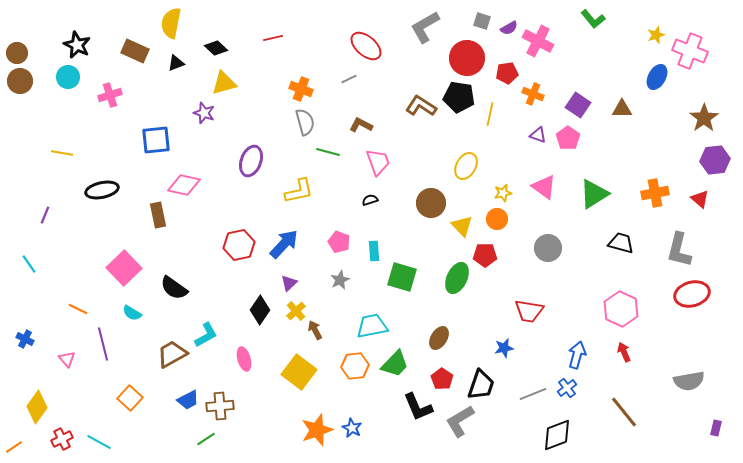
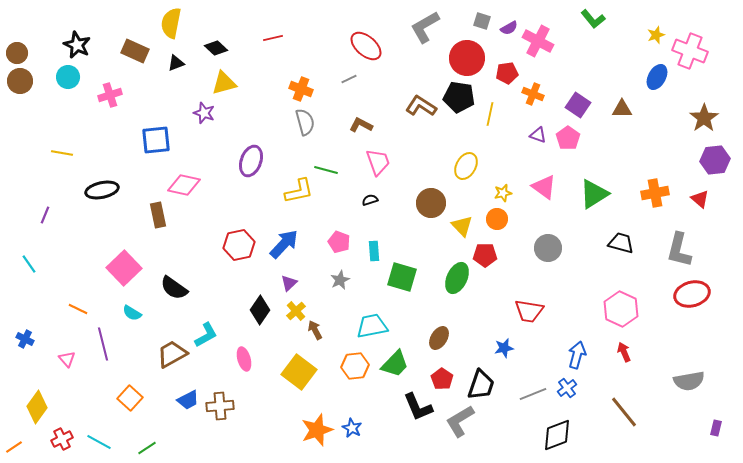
green line at (328, 152): moved 2 px left, 18 px down
green line at (206, 439): moved 59 px left, 9 px down
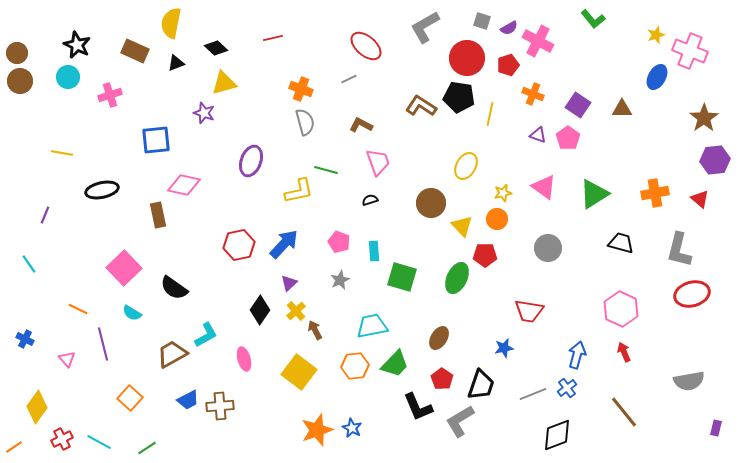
red pentagon at (507, 73): moved 1 px right, 8 px up; rotated 10 degrees counterclockwise
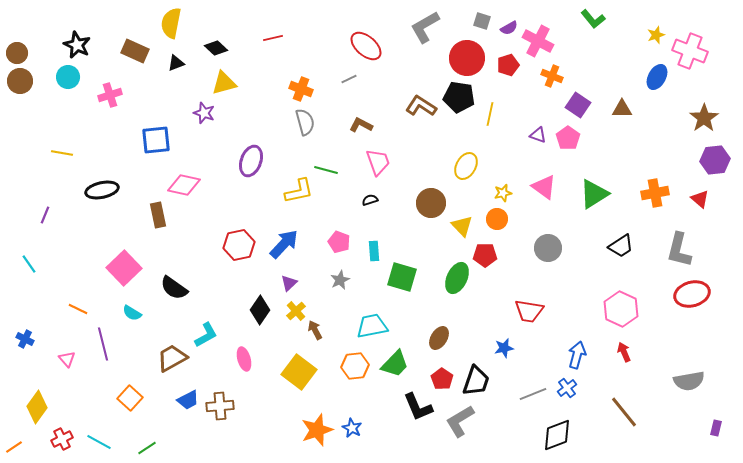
orange cross at (533, 94): moved 19 px right, 18 px up
black trapezoid at (621, 243): moved 3 px down; rotated 132 degrees clockwise
brown trapezoid at (172, 354): moved 4 px down
black trapezoid at (481, 385): moved 5 px left, 4 px up
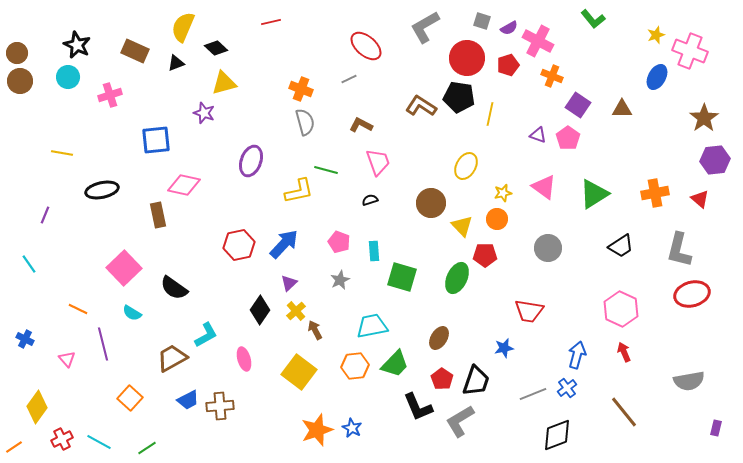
yellow semicircle at (171, 23): moved 12 px right, 4 px down; rotated 12 degrees clockwise
red line at (273, 38): moved 2 px left, 16 px up
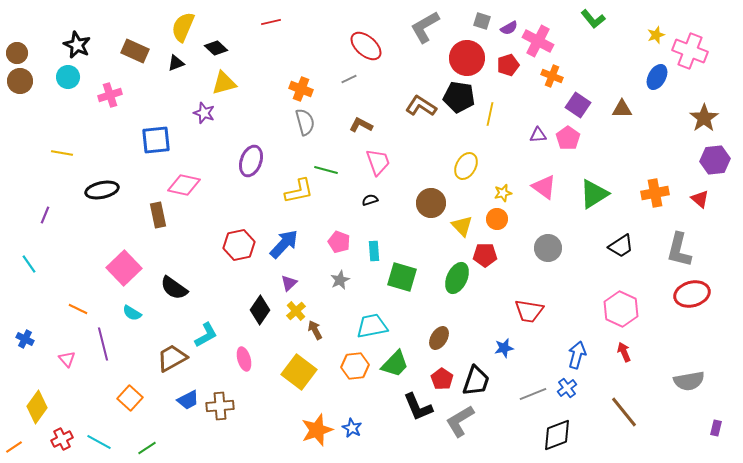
purple triangle at (538, 135): rotated 24 degrees counterclockwise
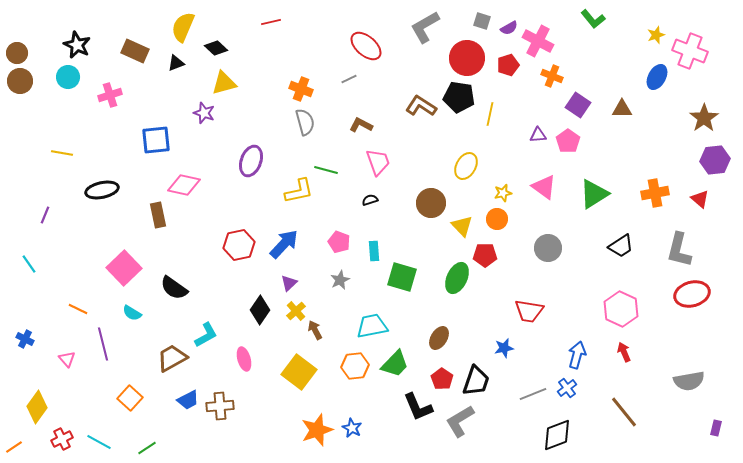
pink pentagon at (568, 138): moved 3 px down
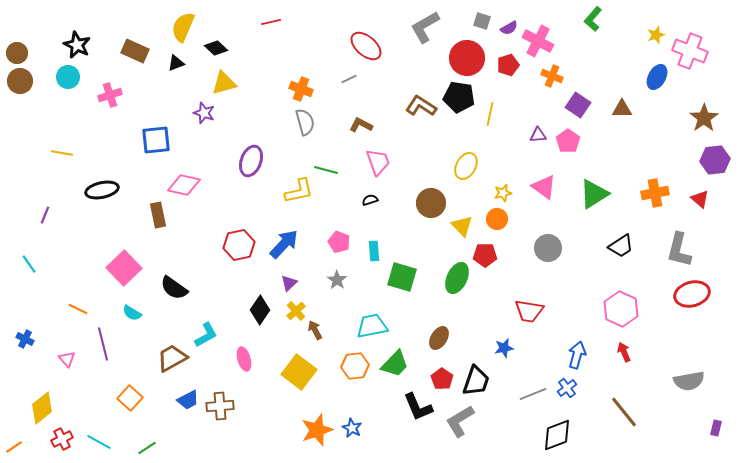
green L-shape at (593, 19): rotated 80 degrees clockwise
gray star at (340, 280): moved 3 px left; rotated 12 degrees counterclockwise
yellow diamond at (37, 407): moved 5 px right, 1 px down; rotated 16 degrees clockwise
